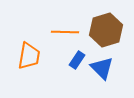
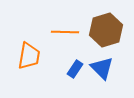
blue rectangle: moved 2 px left, 9 px down
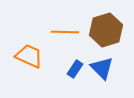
orange trapezoid: rotated 76 degrees counterclockwise
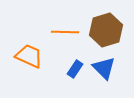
blue triangle: moved 2 px right
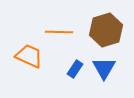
orange line: moved 6 px left
blue triangle: rotated 15 degrees clockwise
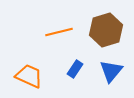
orange line: rotated 16 degrees counterclockwise
orange trapezoid: moved 20 px down
blue triangle: moved 7 px right, 3 px down; rotated 10 degrees clockwise
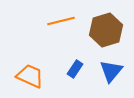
orange line: moved 2 px right, 11 px up
orange trapezoid: moved 1 px right
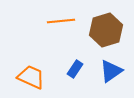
orange line: rotated 8 degrees clockwise
blue triangle: rotated 15 degrees clockwise
orange trapezoid: moved 1 px right, 1 px down
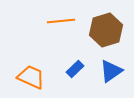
blue rectangle: rotated 12 degrees clockwise
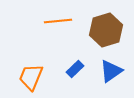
orange line: moved 3 px left
orange trapezoid: rotated 92 degrees counterclockwise
